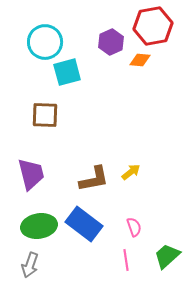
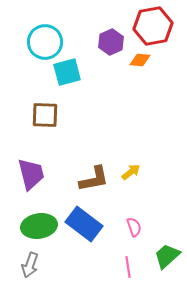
pink line: moved 2 px right, 7 px down
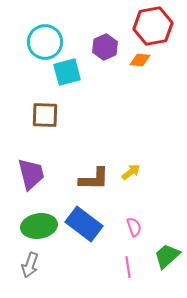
purple hexagon: moved 6 px left, 5 px down
brown L-shape: rotated 12 degrees clockwise
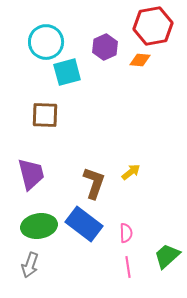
cyan circle: moved 1 px right
brown L-shape: moved 4 px down; rotated 72 degrees counterclockwise
pink semicircle: moved 8 px left, 6 px down; rotated 18 degrees clockwise
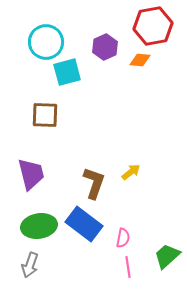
pink semicircle: moved 3 px left, 5 px down; rotated 12 degrees clockwise
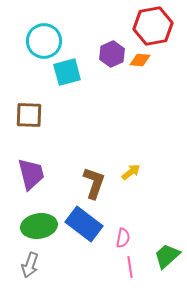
cyan circle: moved 2 px left, 1 px up
purple hexagon: moved 7 px right, 7 px down
brown square: moved 16 px left
pink line: moved 2 px right
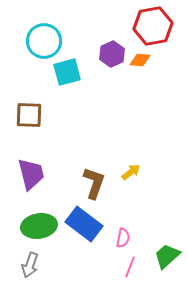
pink line: rotated 30 degrees clockwise
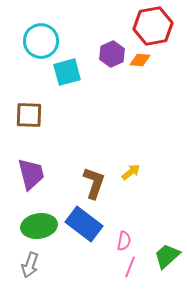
cyan circle: moved 3 px left
pink semicircle: moved 1 px right, 3 px down
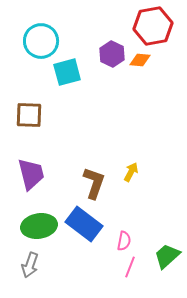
purple hexagon: rotated 10 degrees counterclockwise
yellow arrow: rotated 24 degrees counterclockwise
